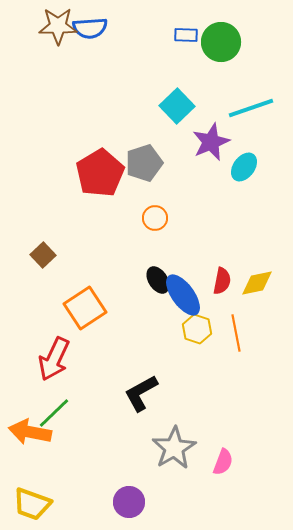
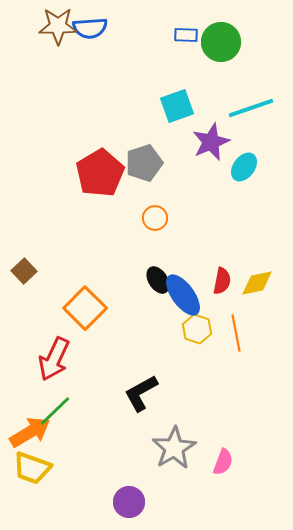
cyan square: rotated 24 degrees clockwise
brown square: moved 19 px left, 16 px down
orange square: rotated 12 degrees counterclockwise
green line: moved 1 px right, 2 px up
orange arrow: rotated 138 degrees clockwise
yellow trapezoid: moved 36 px up
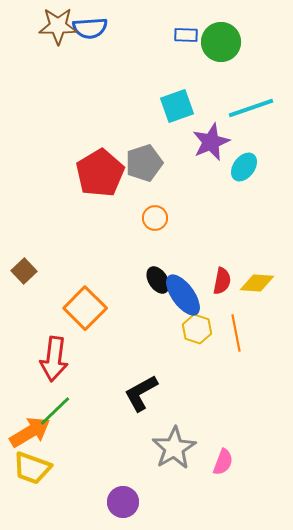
yellow diamond: rotated 16 degrees clockwise
red arrow: rotated 18 degrees counterclockwise
purple circle: moved 6 px left
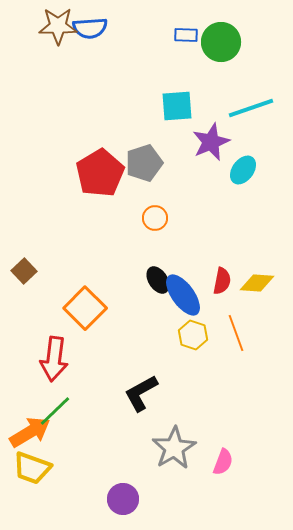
cyan square: rotated 16 degrees clockwise
cyan ellipse: moved 1 px left, 3 px down
yellow hexagon: moved 4 px left, 6 px down
orange line: rotated 9 degrees counterclockwise
purple circle: moved 3 px up
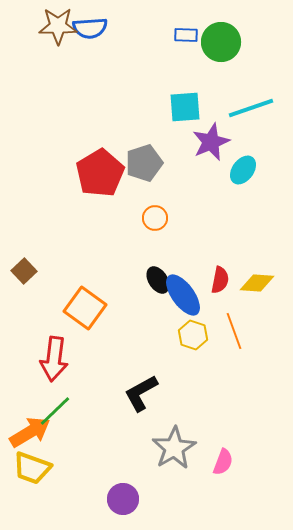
cyan square: moved 8 px right, 1 px down
red semicircle: moved 2 px left, 1 px up
orange square: rotated 9 degrees counterclockwise
orange line: moved 2 px left, 2 px up
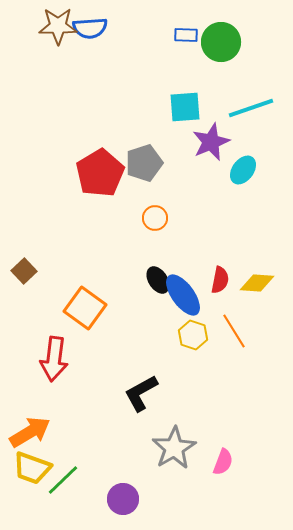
orange line: rotated 12 degrees counterclockwise
green line: moved 8 px right, 69 px down
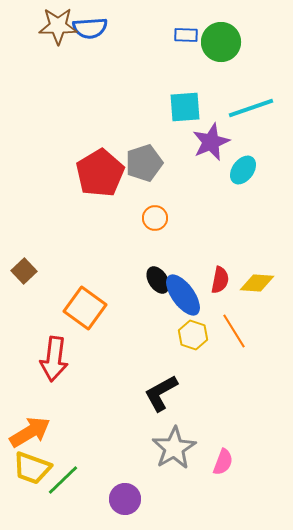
black L-shape: moved 20 px right
purple circle: moved 2 px right
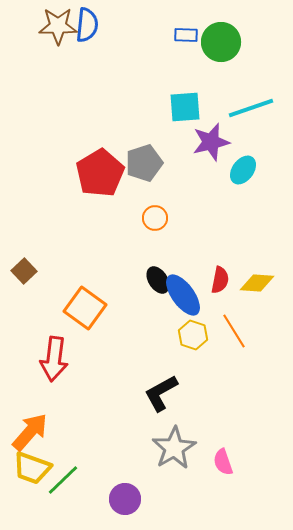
blue semicircle: moved 3 px left, 3 px up; rotated 80 degrees counterclockwise
purple star: rotated 9 degrees clockwise
orange arrow: rotated 18 degrees counterclockwise
pink semicircle: rotated 140 degrees clockwise
